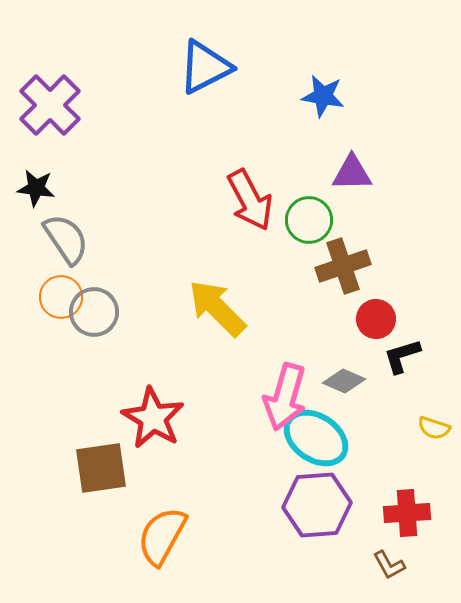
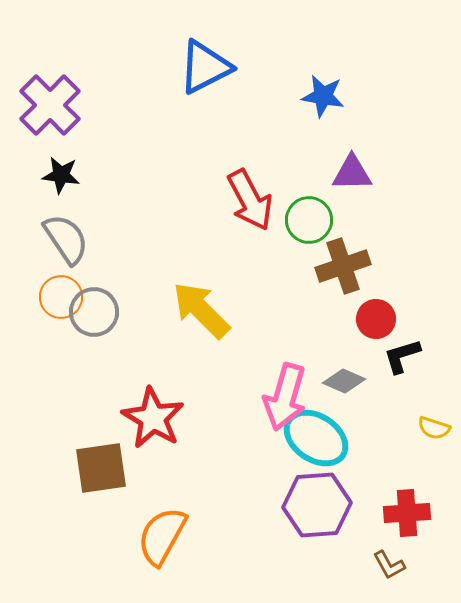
black star: moved 25 px right, 13 px up
yellow arrow: moved 16 px left, 2 px down
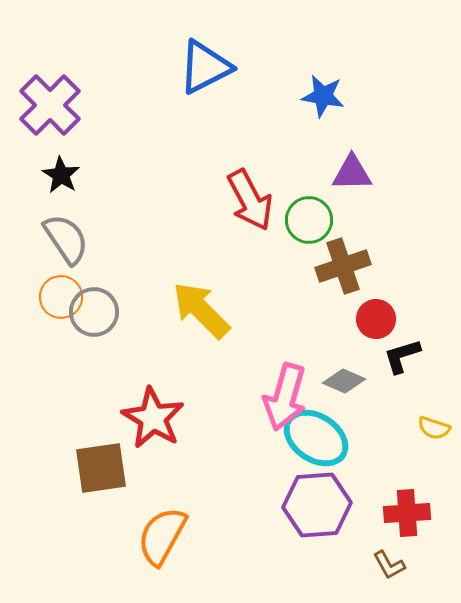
black star: rotated 24 degrees clockwise
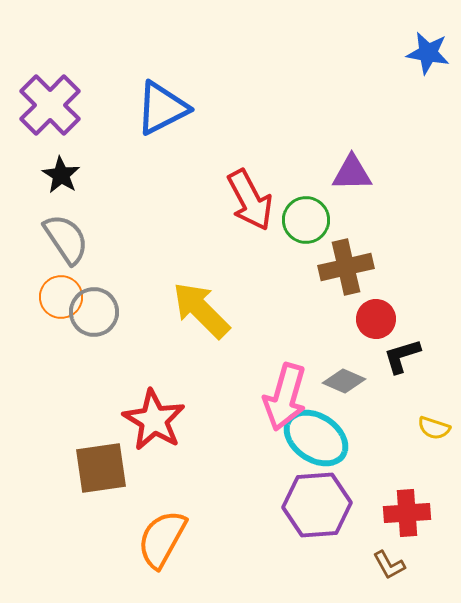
blue triangle: moved 43 px left, 41 px down
blue star: moved 105 px right, 43 px up
green circle: moved 3 px left
brown cross: moved 3 px right, 1 px down; rotated 6 degrees clockwise
red star: moved 1 px right, 2 px down
orange semicircle: moved 3 px down
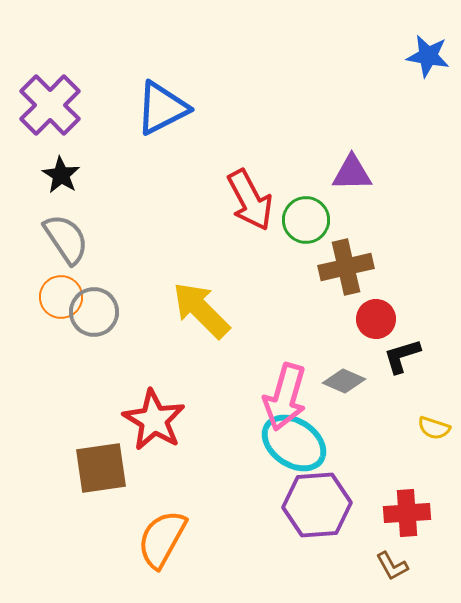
blue star: moved 3 px down
cyan ellipse: moved 22 px left, 5 px down
brown L-shape: moved 3 px right, 1 px down
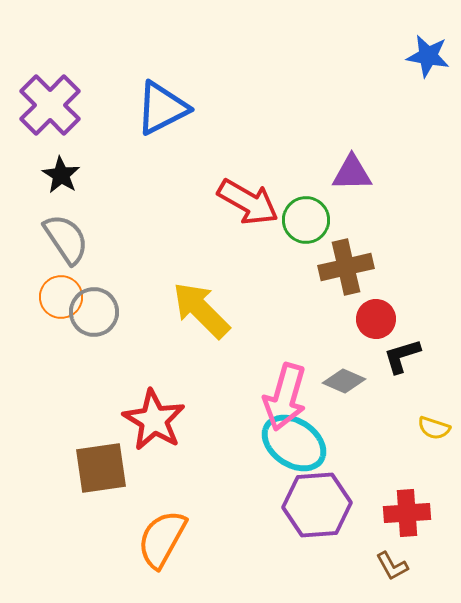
red arrow: moved 2 px left, 2 px down; rotated 32 degrees counterclockwise
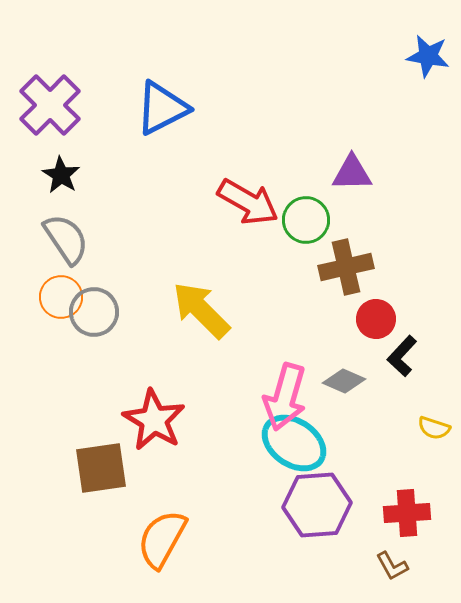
black L-shape: rotated 30 degrees counterclockwise
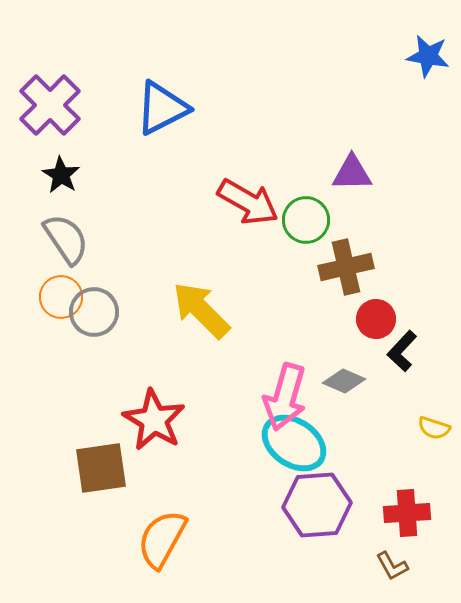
black L-shape: moved 5 px up
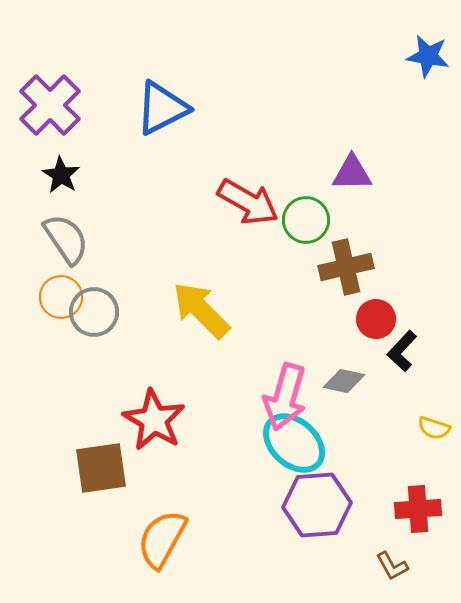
gray diamond: rotated 12 degrees counterclockwise
cyan ellipse: rotated 8 degrees clockwise
red cross: moved 11 px right, 4 px up
